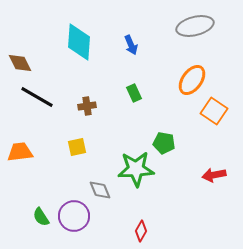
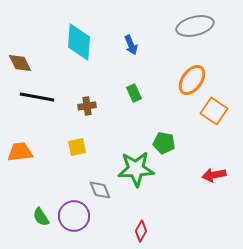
black line: rotated 20 degrees counterclockwise
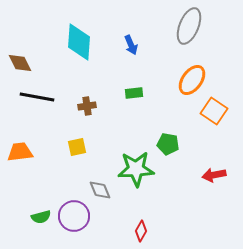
gray ellipse: moved 6 px left; rotated 54 degrees counterclockwise
green rectangle: rotated 72 degrees counterclockwise
green pentagon: moved 4 px right, 1 px down
green semicircle: rotated 72 degrees counterclockwise
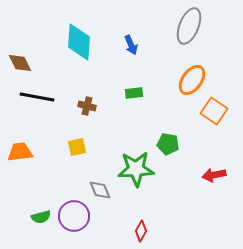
brown cross: rotated 24 degrees clockwise
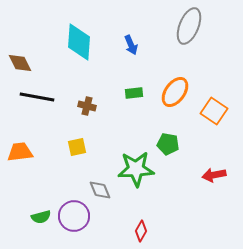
orange ellipse: moved 17 px left, 12 px down
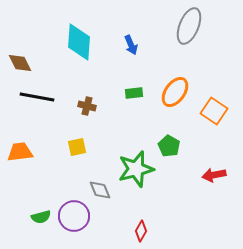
green pentagon: moved 1 px right, 2 px down; rotated 20 degrees clockwise
green star: rotated 12 degrees counterclockwise
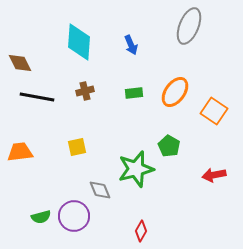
brown cross: moved 2 px left, 15 px up; rotated 30 degrees counterclockwise
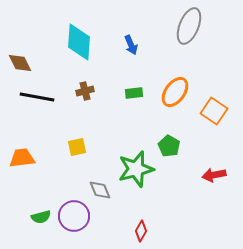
orange trapezoid: moved 2 px right, 6 px down
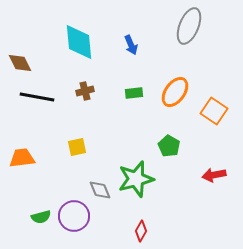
cyan diamond: rotated 9 degrees counterclockwise
green star: moved 10 px down
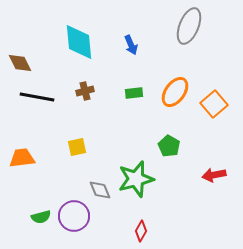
orange square: moved 7 px up; rotated 16 degrees clockwise
